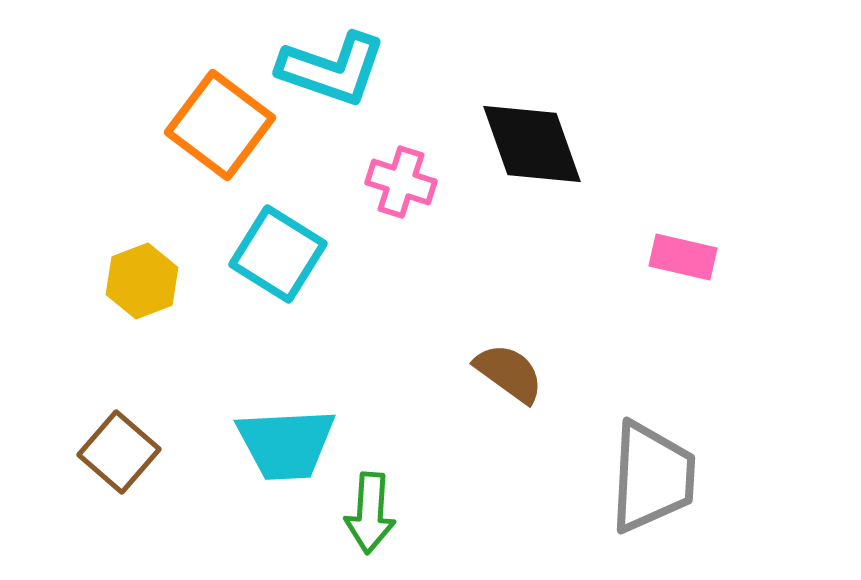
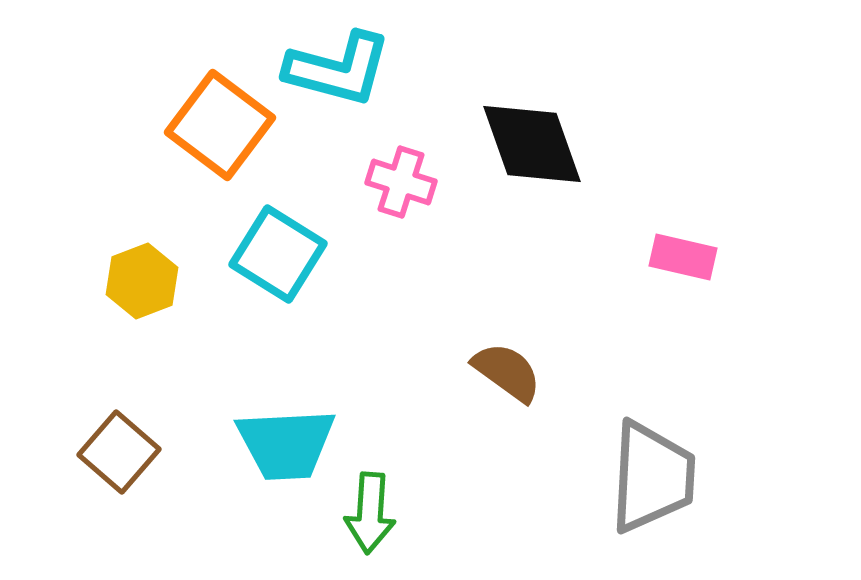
cyan L-shape: moved 6 px right; rotated 4 degrees counterclockwise
brown semicircle: moved 2 px left, 1 px up
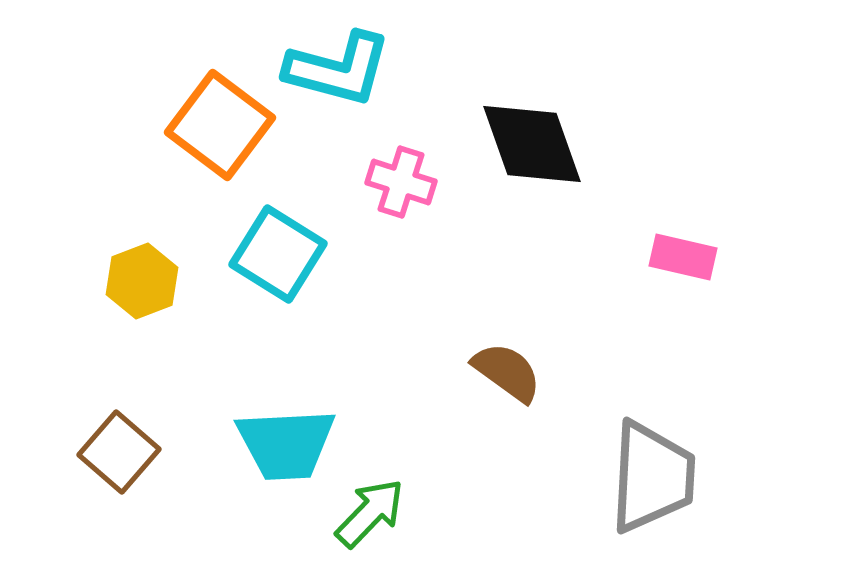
green arrow: rotated 140 degrees counterclockwise
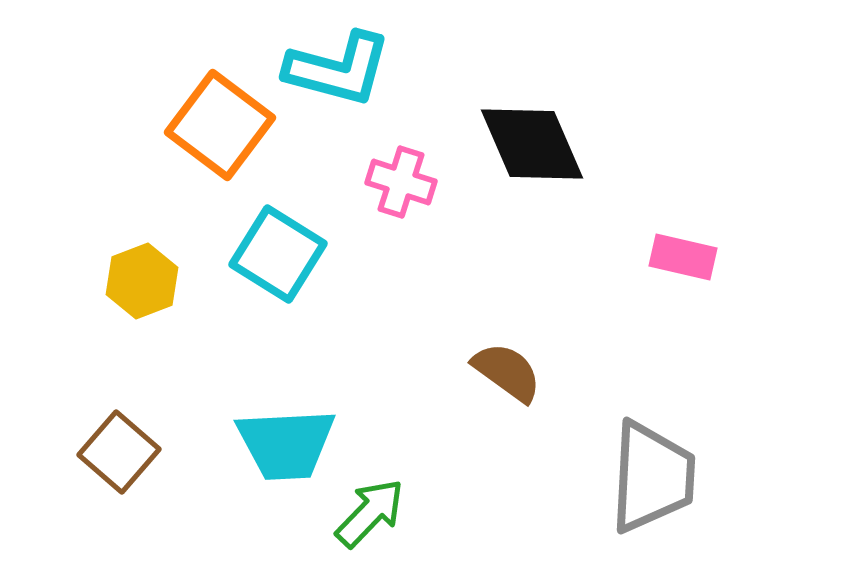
black diamond: rotated 4 degrees counterclockwise
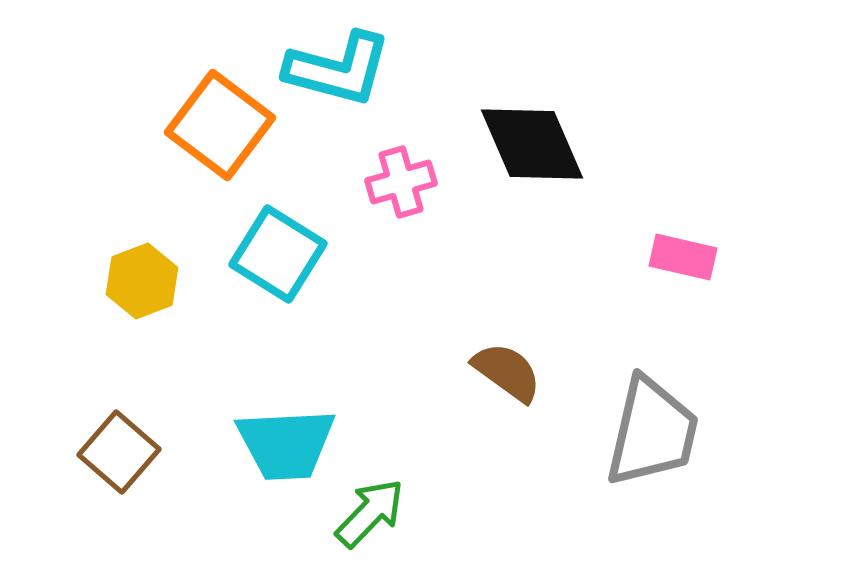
pink cross: rotated 34 degrees counterclockwise
gray trapezoid: moved 45 px up; rotated 10 degrees clockwise
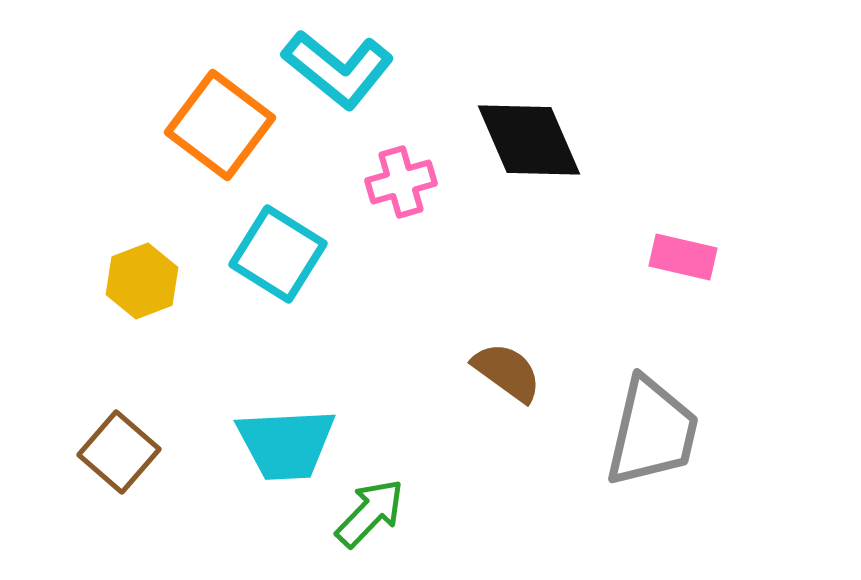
cyan L-shape: rotated 24 degrees clockwise
black diamond: moved 3 px left, 4 px up
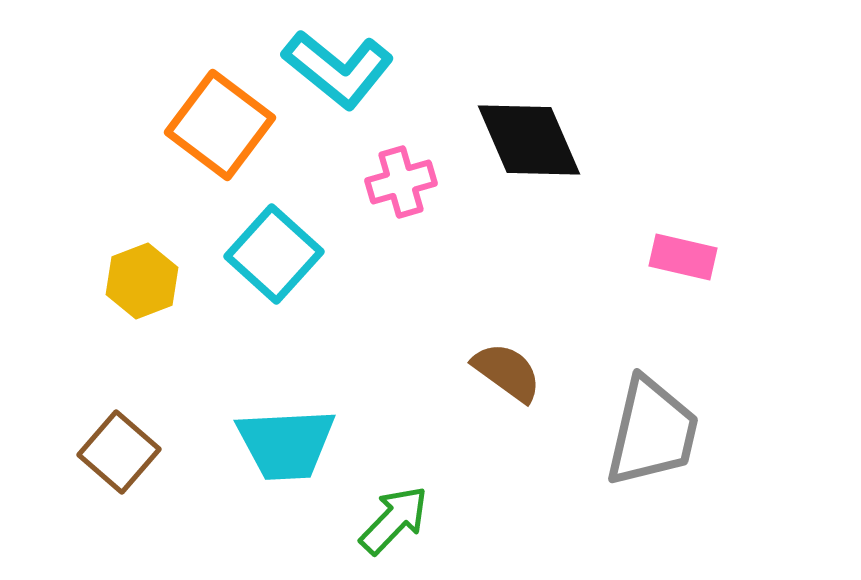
cyan square: moved 4 px left; rotated 10 degrees clockwise
green arrow: moved 24 px right, 7 px down
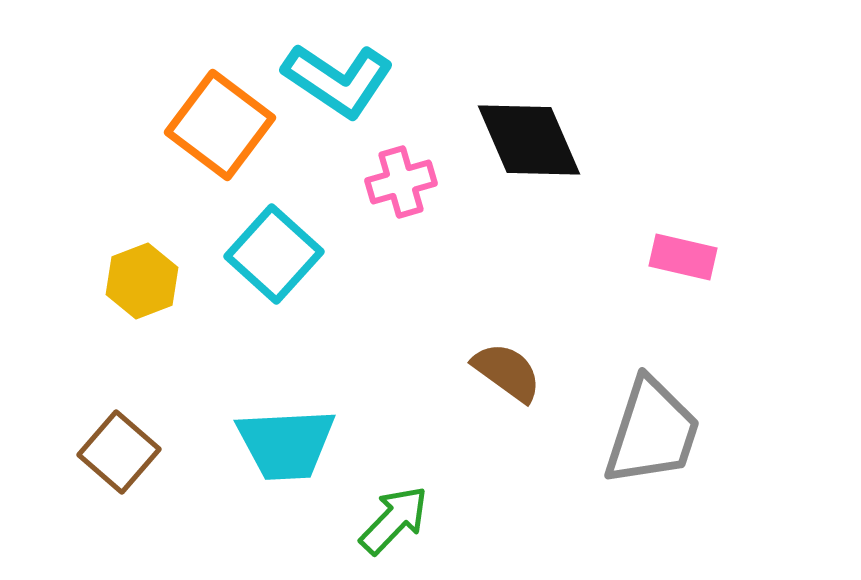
cyan L-shape: moved 11 px down; rotated 5 degrees counterclockwise
gray trapezoid: rotated 5 degrees clockwise
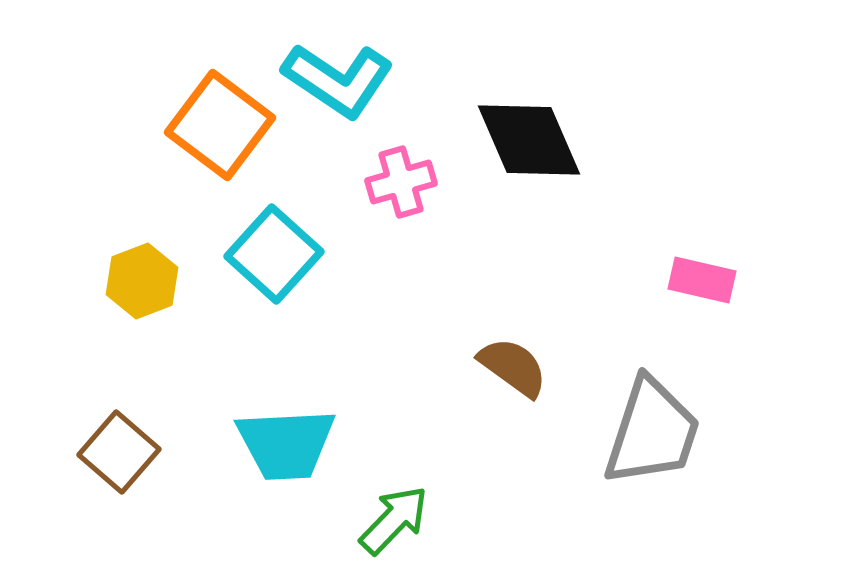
pink rectangle: moved 19 px right, 23 px down
brown semicircle: moved 6 px right, 5 px up
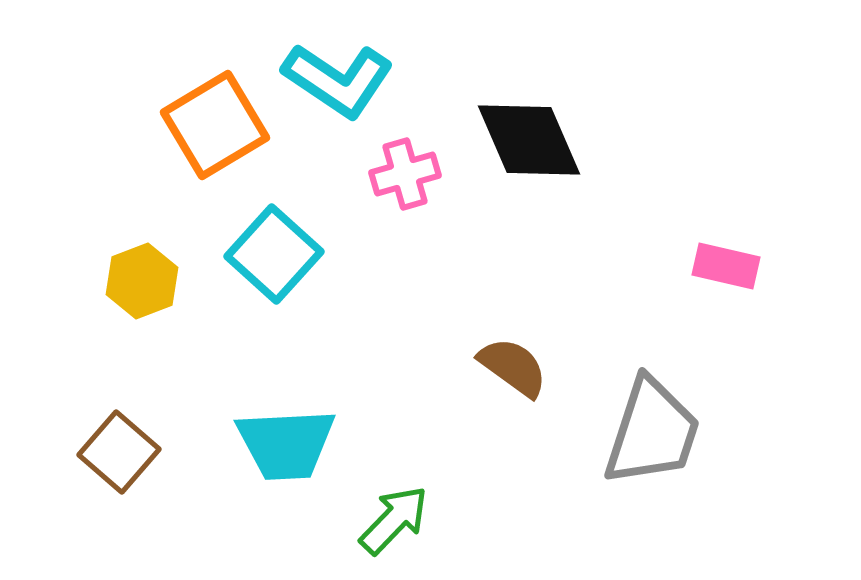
orange square: moved 5 px left; rotated 22 degrees clockwise
pink cross: moved 4 px right, 8 px up
pink rectangle: moved 24 px right, 14 px up
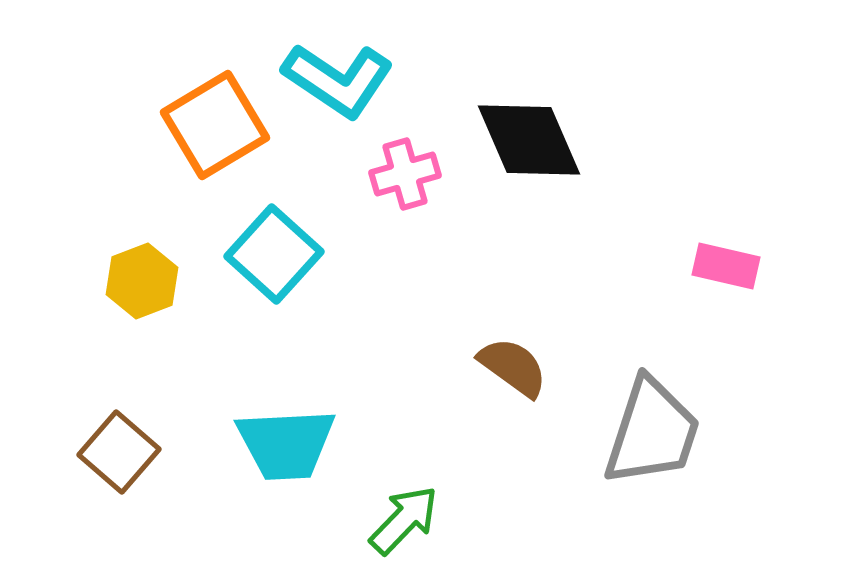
green arrow: moved 10 px right
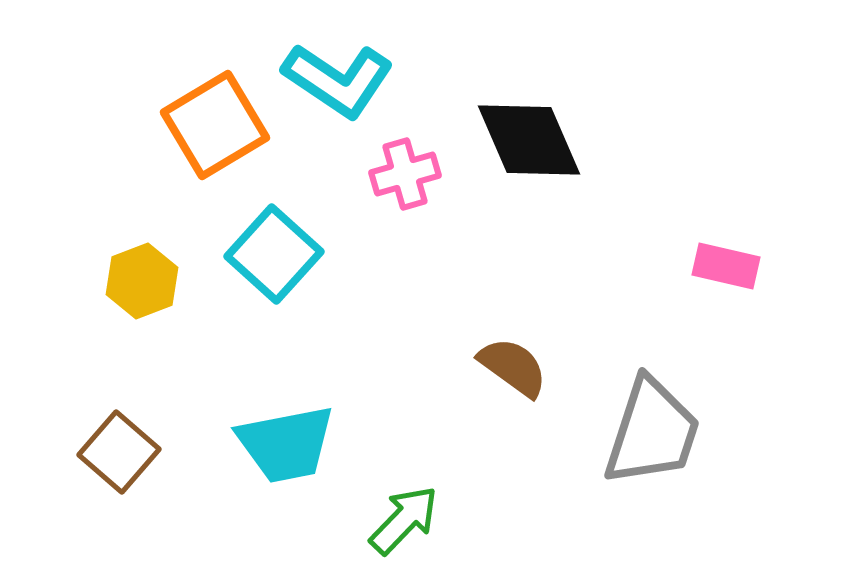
cyan trapezoid: rotated 8 degrees counterclockwise
